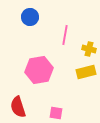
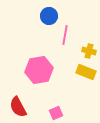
blue circle: moved 19 px right, 1 px up
yellow cross: moved 2 px down
yellow rectangle: rotated 36 degrees clockwise
red semicircle: rotated 10 degrees counterclockwise
pink square: rotated 32 degrees counterclockwise
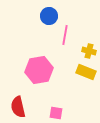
red semicircle: rotated 15 degrees clockwise
pink square: rotated 32 degrees clockwise
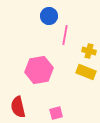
pink square: rotated 24 degrees counterclockwise
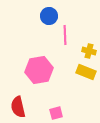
pink line: rotated 12 degrees counterclockwise
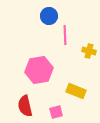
yellow rectangle: moved 10 px left, 19 px down
red semicircle: moved 7 px right, 1 px up
pink square: moved 1 px up
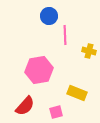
yellow rectangle: moved 1 px right, 2 px down
red semicircle: rotated 125 degrees counterclockwise
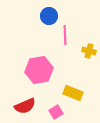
yellow rectangle: moved 4 px left
red semicircle: rotated 25 degrees clockwise
pink square: rotated 16 degrees counterclockwise
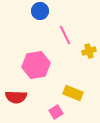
blue circle: moved 9 px left, 5 px up
pink line: rotated 24 degrees counterclockwise
yellow cross: rotated 32 degrees counterclockwise
pink hexagon: moved 3 px left, 5 px up
red semicircle: moved 9 px left, 9 px up; rotated 25 degrees clockwise
